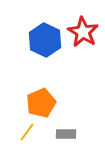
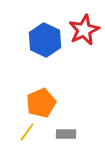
red star: moved 1 px right, 2 px up; rotated 16 degrees clockwise
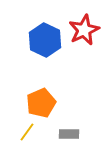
gray rectangle: moved 3 px right
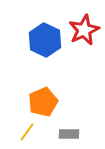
orange pentagon: moved 2 px right, 1 px up
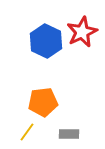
red star: moved 2 px left, 2 px down
blue hexagon: moved 1 px right, 1 px down
orange pentagon: rotated 16 degrees clockwise
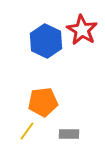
red star: moved 2 px up; rotated 16 degrees counterclockwise
yellow line: moved 1 px up
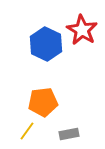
blue hexagon: moved 3 px down
gray rectangle: rotated 12 degrees counterclockwise
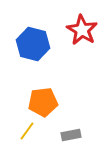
blue hexagon: moved 13 px left; rotated 12 degrees counterclockwise
gray rectangle: moved 2 px right, 1 px down
